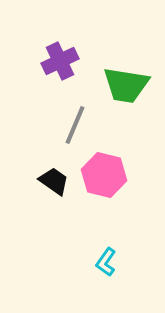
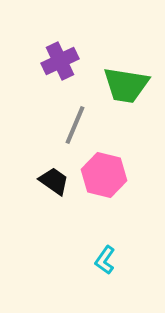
cyan L-shape: moved 1 px left, 2 px up
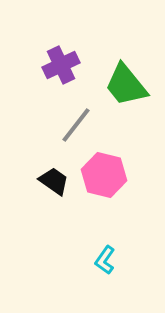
purple cross: moved 1 px right, 4 px down
green trapezoid: rotated 42 degrees clockwise
gray line: moved 1 px right; rotated 15 degrees clockwise
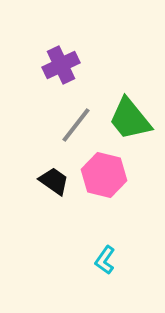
green trapezoid: moved 4 px right, 34 px down
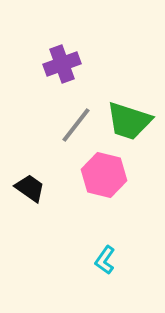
purple cross: moved 1 px right, 1 px up; rotated 6 degrees clockwise
green trapezoid: moved 1 px left, 2 px down; rotated 33 degrees counterclockwise
black trapezoid: moved 24 px left, 7 px down
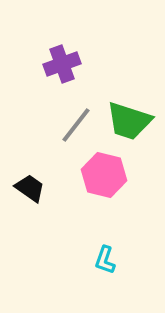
cyan L-shape: rotated 16 degrees counterclockwise
